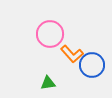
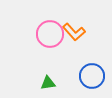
orange L-shape: moved 2 px right, 22 px up
blue circle: moved 11 px down
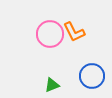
orange L-shape: rotated 15 degrees clockwise
green triangle: moved 4 px right, 2 px down; rotated 14 degrees counterclockwise
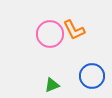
orange L-shape: moved 2 px up
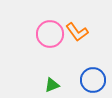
orange L-shape: moved 3 px right, 2 px down; rotated 10 degrees counterclockwise
blue circle: moved 1 px right, 4 px down
